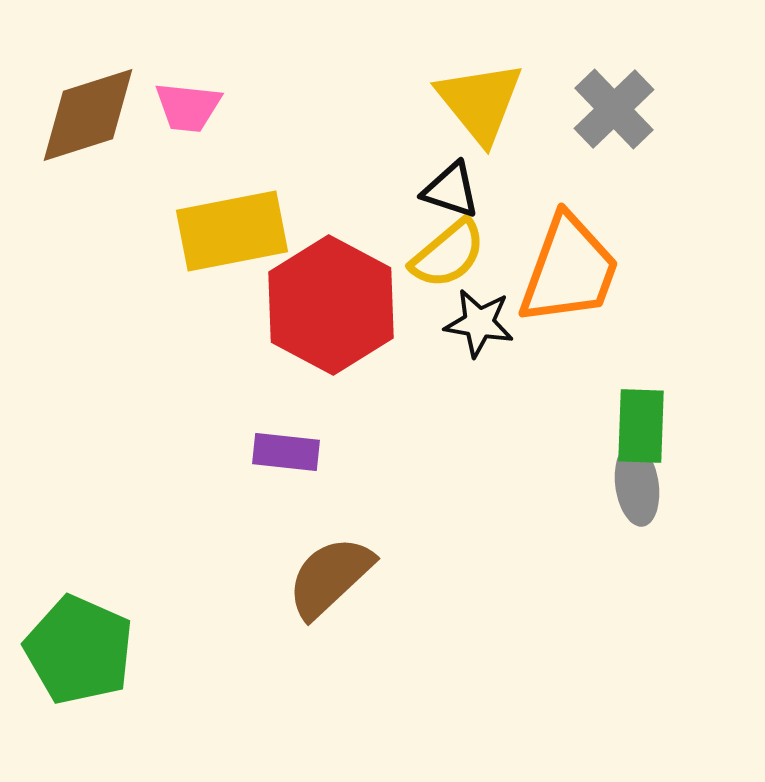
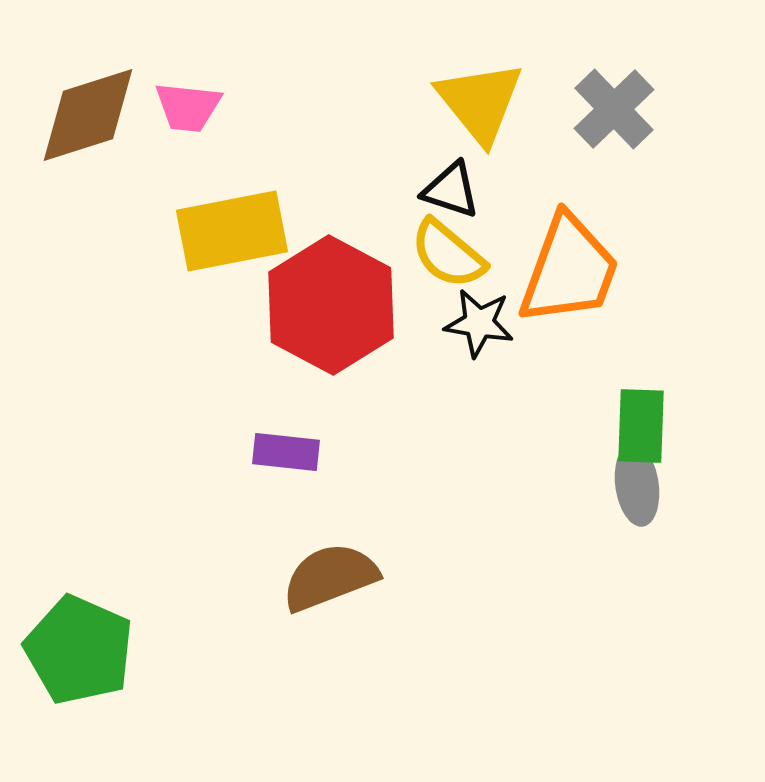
yellow semicircle: rotated 80 degrees clockwise
brown semicircle: rotated 22 degrees clockwise
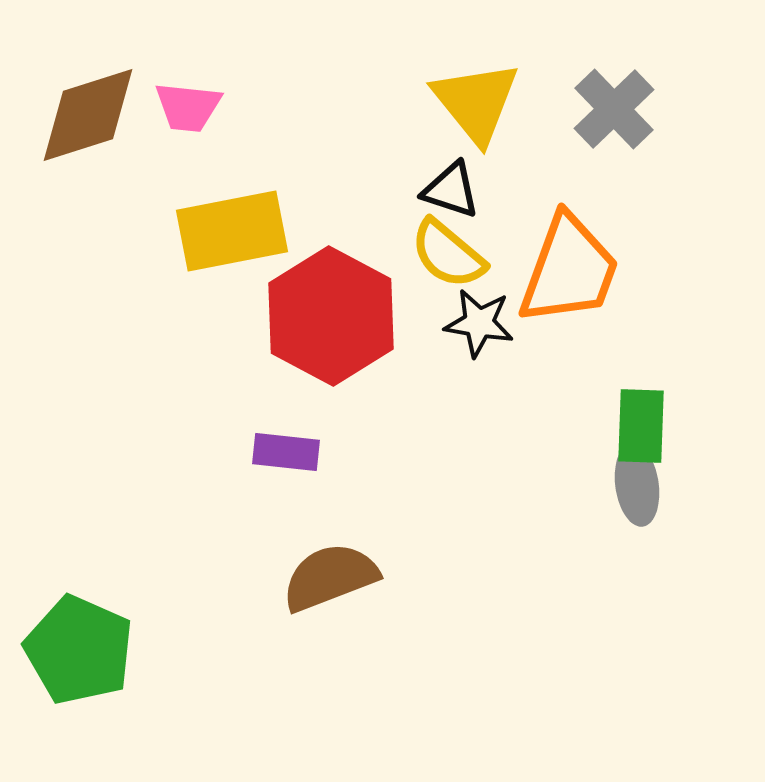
yellow triangle: moved 4 px left
red hexagon: moved 11 px down
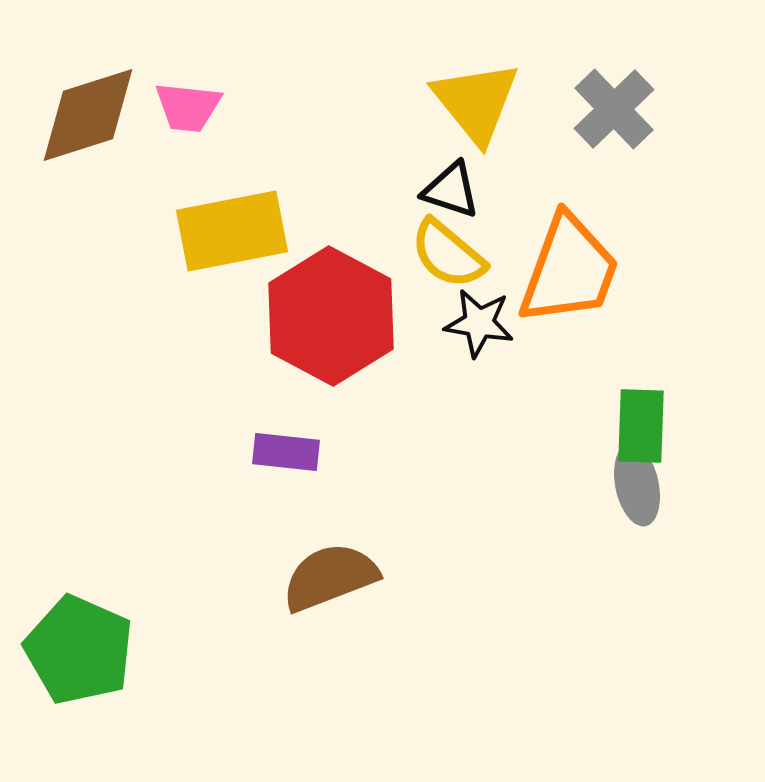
gray ellipse: rotated 4 degrees counterclockwise
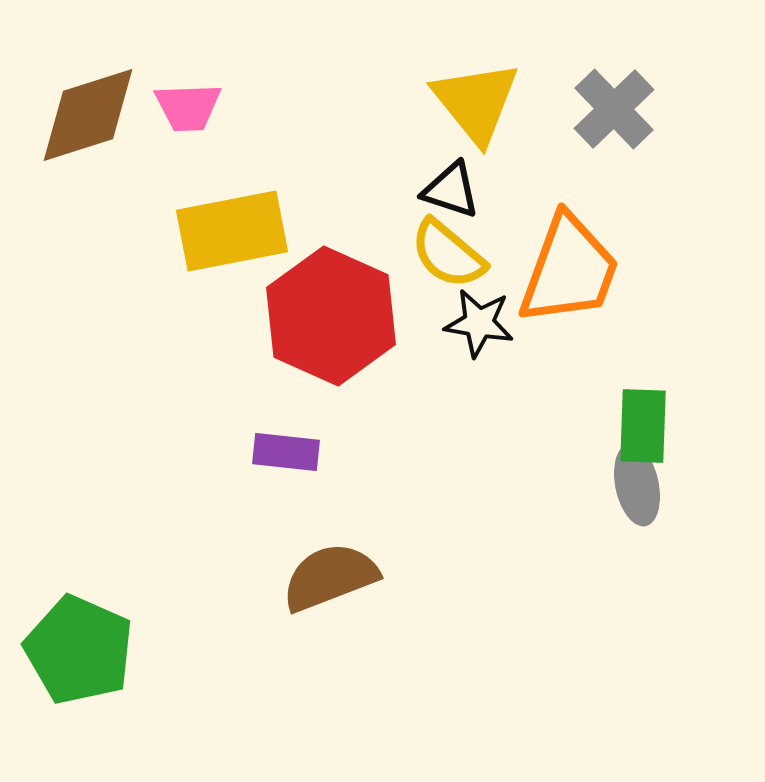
pink trapezoid: rotated 8 degrees counterclockwise
red hexagon: rotated 4 degrees counterclockwise
green rectangle: moved 2 px right
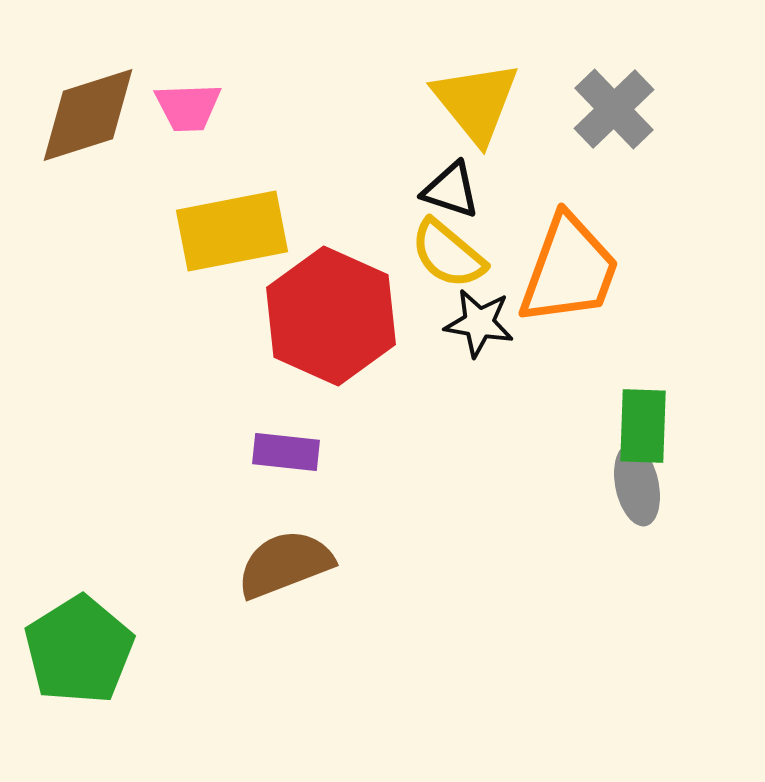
brown semicircle: moved 45 px left, 13 px up
green pentagon: rotated 16 degrees clockwise
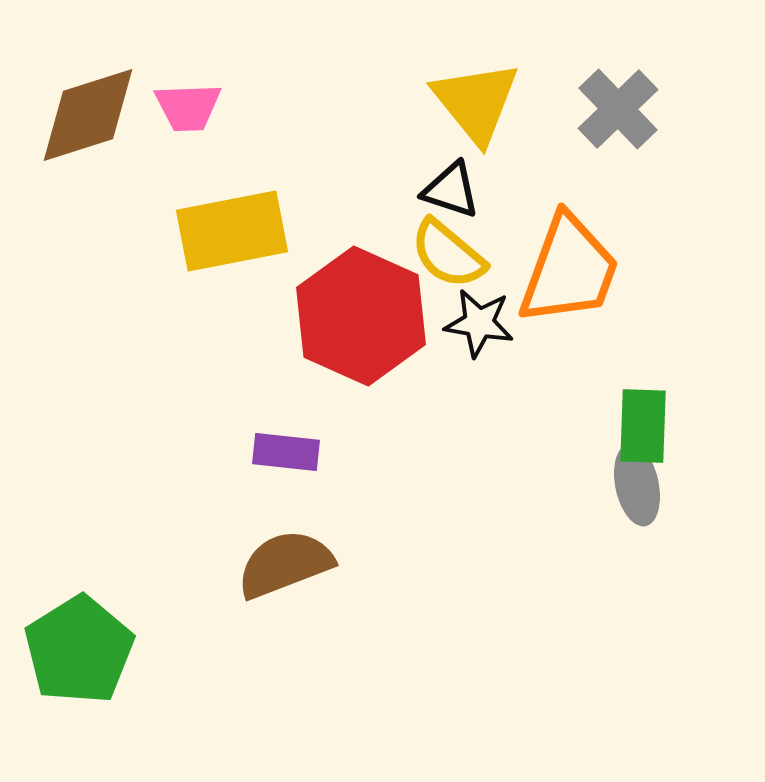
gray cross: moved 4 px right
red hexagon: moved 30 px right
